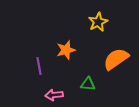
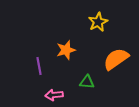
green triangle: moved 1 px left, 2 px up
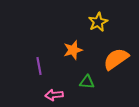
orange star: moved 7 px right
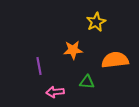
yellow star: moved 2 px left
orange star: rotated 12 degrees clockwise
orange semicircle: moved 1 px left, 1 px down; rotated 28 degrees clockwise
pink arrow: moved 1 px right, 3 px up
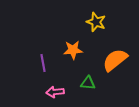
yellow star: rotated 24 degrees counterclockwise
orange semicircle: rotated 32 degrees counterclockwise
purple line: moved 4 px right, 3 px up
green triangle: moved 1 px right, 1 px down
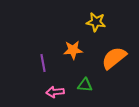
yellow star: rotated 12 degrees counterclockwise
orange semicircle: moved 1 px left, 2 px up
green triangle: moved 3 px left, 2 px down
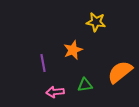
orange star: rotated 18 degrees counterclockwise
orange semicircle: moved 6 px right, 14 px down
green triangle: rotated 14 degrees counterclockwise
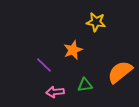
purple line: moved 1 px right, 2 px down; rotated 36 degrees counterclockwise
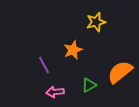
yellow star: rotated 24 degrees counterclockwise
purple line: rotated 18 degrees clockwise
green triangle: moved 4 px right; rotated 21 degrees counterclockwise
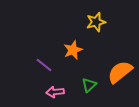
purple line: rotated 24 degrees counterclockwise
green triangle: rotated 14 degrees counterclockwise
